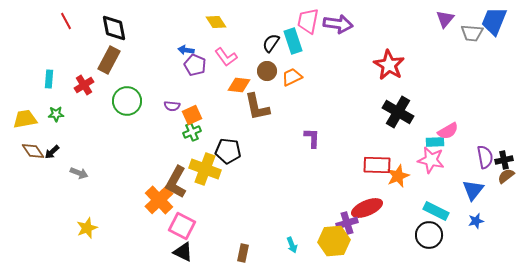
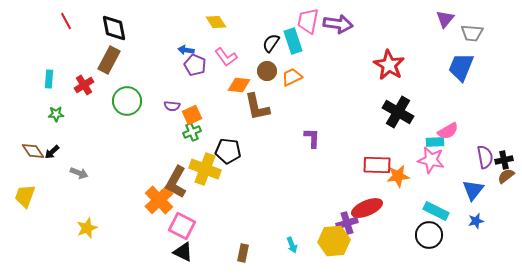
blue trapezoid at (494, 21): moved 33 px left, 46 px down
yellow trapezoid at (25, 119): moved 77 px down; rotated 60 degrees counterclockwise
orange star at (398, 176): rotated 15 degrees clockwise
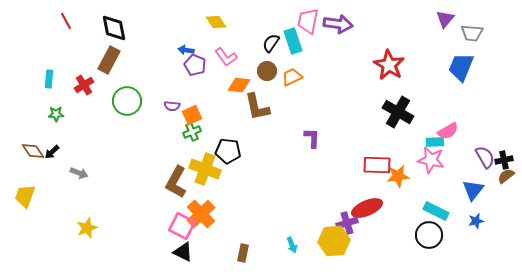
purple semicircle at (485, 157): rotated 20 degrees counterclockwise
orange cross at (159, 200): moved 42 px right, 14 px down
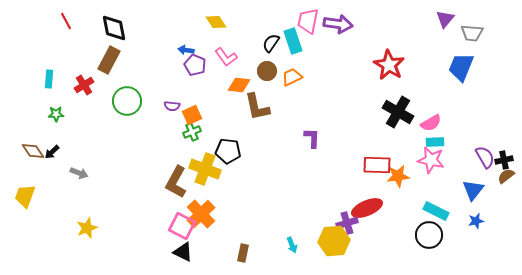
pink semicircle at (448, 131): moved 17 px left, 8 px up
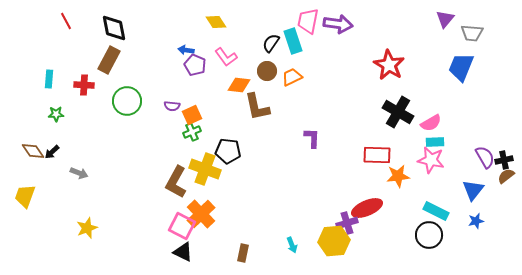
red cross at (84, 85): rotated 36 degrees clockwise
red rectangle at (377, 165): moved 10 px up
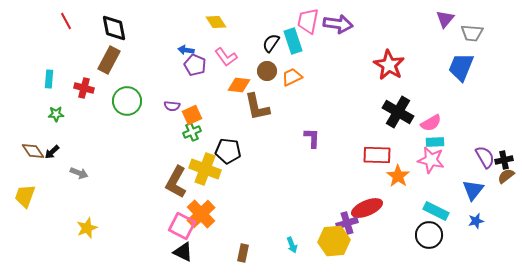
red cross at (84, 85): moved 3 px down; rotated 12 degrees clockwise
orange star at (398, 176): rotated 30 degrees counterclockwise
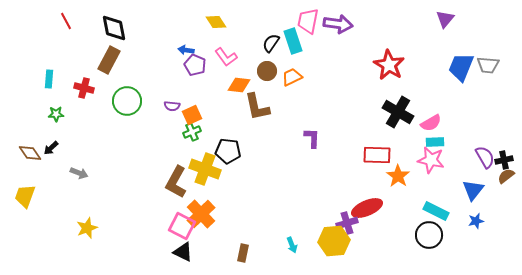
gray trapezoid at (472, 33): moved 16 px right, 32 px down
brown diamond at (33, 151): moved 3 px left, 2 px down
black arrow at (52, 152): moved 1 px left, 4 px up
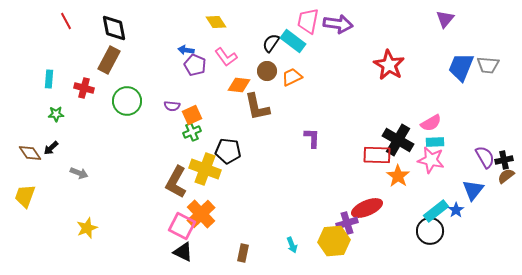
cyan rectangle at (293, 41): rotated 35 degrees counterclockwise
black cross at (398, 112): moved 28 px down
cyan rectangle at (436, 211): rotated 65 degrees counterclockwise
blue star at (476, 221): moved 20 px left, 11 px up; rotated 21 degrees counterclockwise
black circle at (429, 235): moved 1 px right, 4 px up
